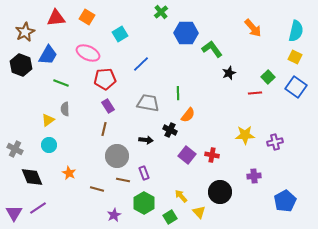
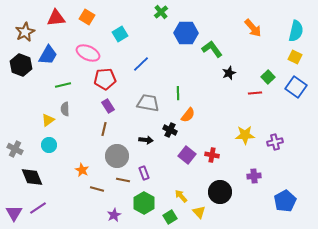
green line at (61, 83): moved 2 px right, 2 px down; rotated 35 degrees counterclockwise
orange star at (69, 173): moved 13 px right, 3 px up
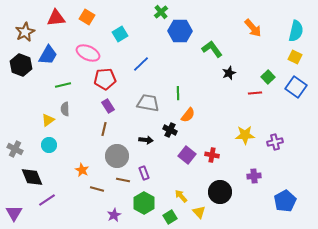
blue hexagon at (186, 33): moved 6 px left, 2 px up
purple line at (38, 208): moved 9 px right, 8 px up
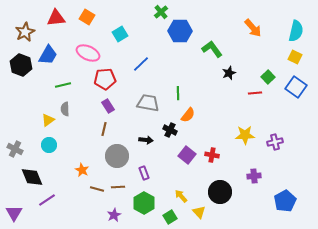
brown line at (123, 180): moved 5 px left, 7 px down; rotated 16 degrees counterclockwise
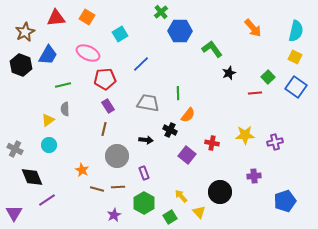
red cross at (212, 155): moved 12 px up
blue pentagon at (285, 201): rotated 10 degrees clockwise
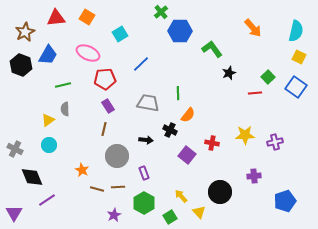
yellow square at (295, 57): moved 4 px right
